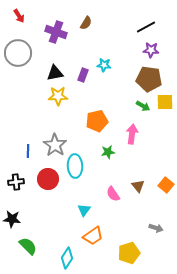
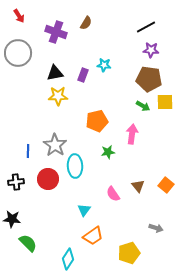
green semicircle: moved 3 px up
cyan diamond: moved 1 px right, 1 px down
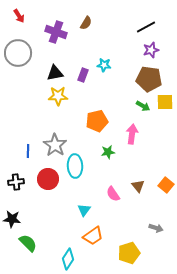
purple star: rotated 21 degrees counterclockwise
